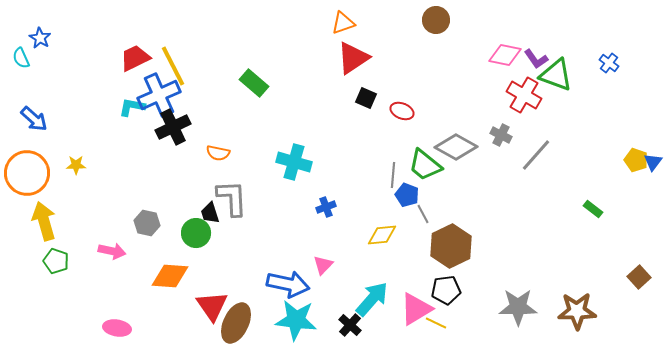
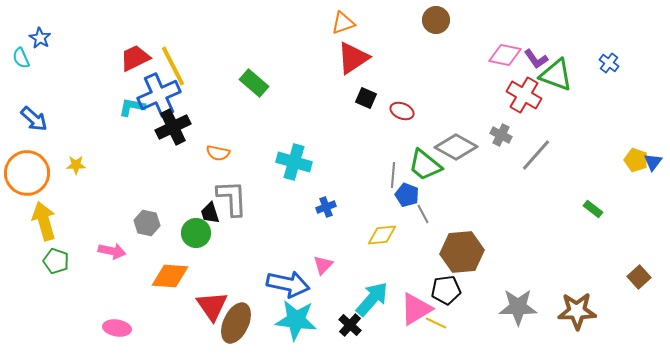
brown hexagon at (451, 246): moved 11 px right, 6 px down; rotated 21 degrees clockwise
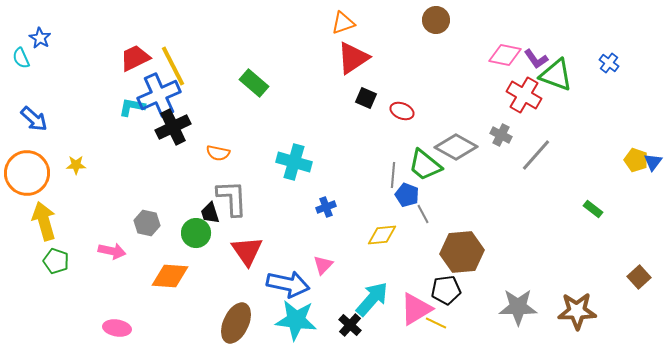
red triangle at (212, 306): moved 35 px right, 55 px up
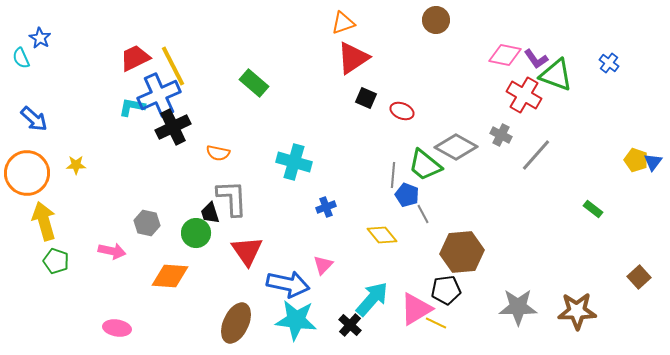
yellow diamond at (382, 235): rotated 56 degrees clockwise
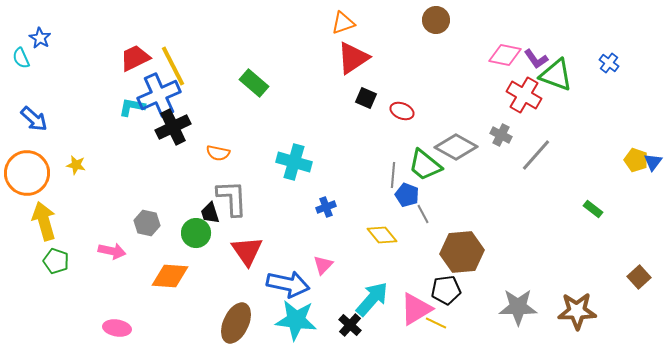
yellow star at (76, 165): rotated 12 degrees clockwise
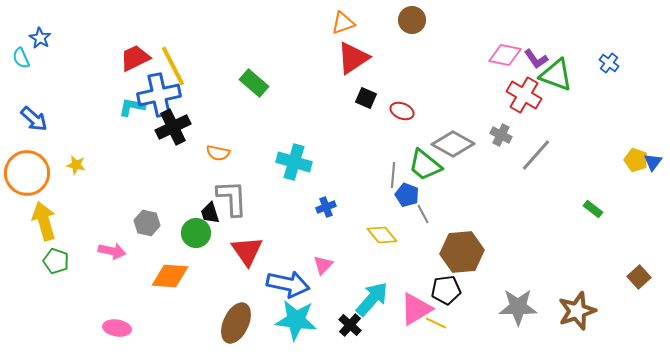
brown circle at (436, 20): moved 24 px left
blue cross at (159, 95): rotated 12 degrees clockwise
gray diamond at (456, 147): moved 3 px left, 3 px up
brown star at (577, 311): rotated 18 degrees counterclockwise
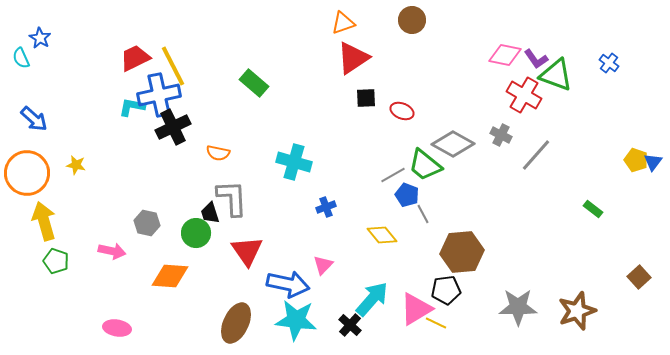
black square at (366, 98): rotated 25 degrees counterclockwise
gray line at (393, 175): rotated 55 degrees clockwise
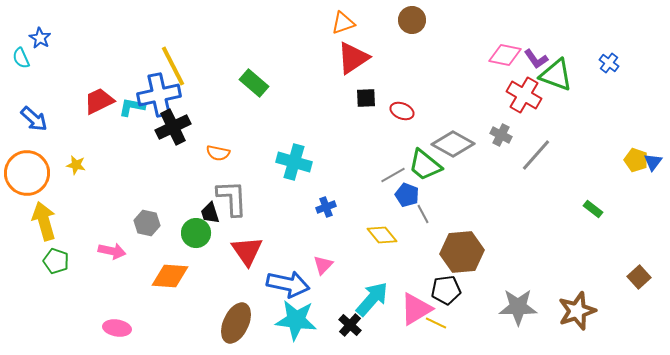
red trapezoid at (135, 58): moved 36 px left, 43 px down
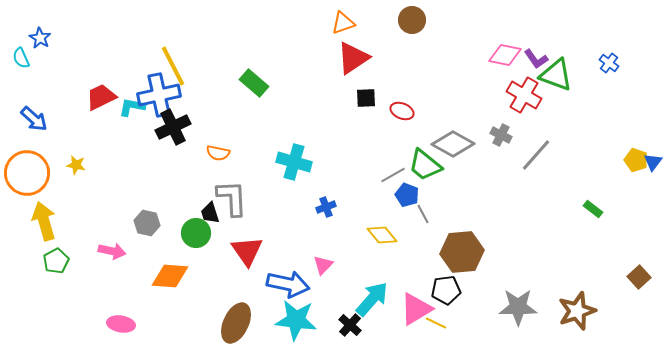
red trapezoid at (99, 101): moved 2 px right, 4 px up
green pentagon at (56, 261): rotated 25 degrees clockwise
pink ellipse at (117, 328): moved 4 px right, 4 px up
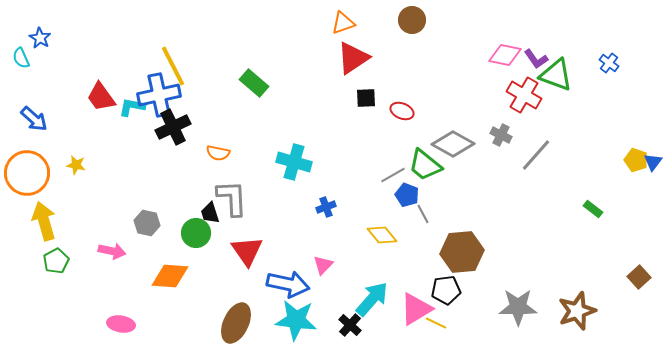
red trapezoid at (101, 97): rotated 100 degrees counterclockwise
